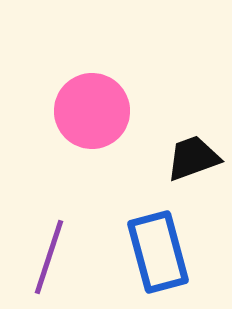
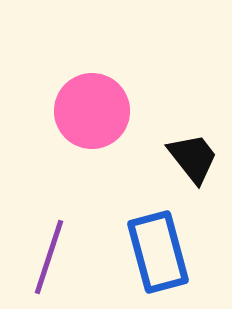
black trapezoid: rotated 72 degrees clockwise
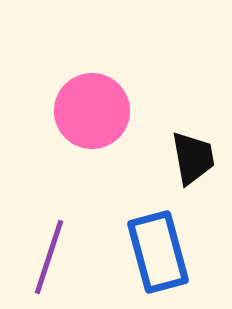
black trapezoid: rotated 28 degrees clockwise
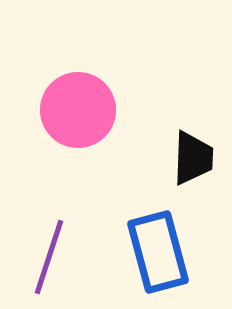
pink circle: moved 14 px left, 1 px up
black trapezoid: rotated 12 degrees clockwise
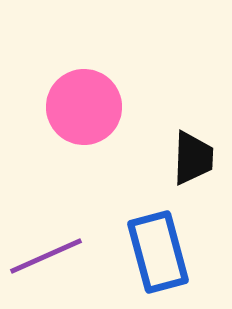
pink circle: moved 6 px right, 3 px up
purple line: moved 3 px left, 1 px up; rotated 48 degrees clockwise
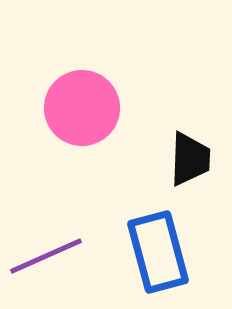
pink circle: moved 2 px left, 1 px down
black trapezoid: moved 3 px left, 1 px down
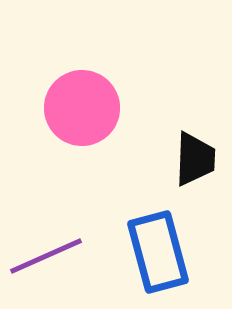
black trapezoid: moved 5 px right
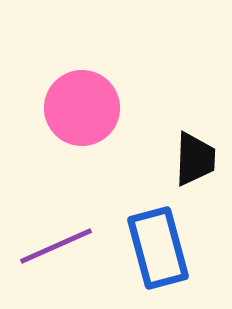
blue rectangle: moved 4 px up
purple line: moved 10 px right, 10 px up
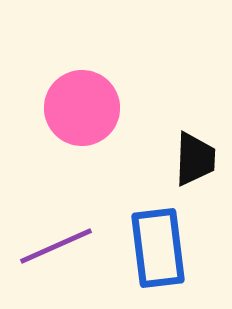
blue rectangle: rotated 8 degrees clockwise
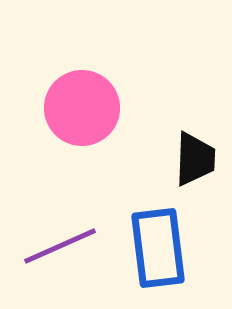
purple line: moved 4 px right
